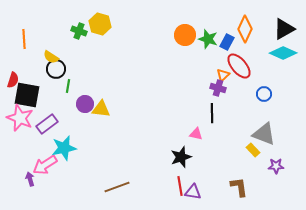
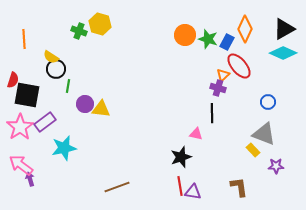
blue circle: moved 4 px right, 8 px down
pink star: moved 9 px down; rotated 16 degrees clockwise
purple rectangle: moved 2 px left, 2 px up
pink arrow: moved 24 px left; rotated 70 degrees clockwise
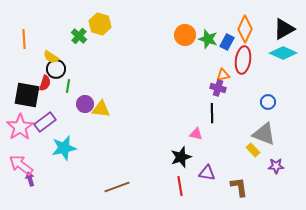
green cross: moved 5 px down; rotated 21 degrees clockwise
red ellipse: moved 4 px right, 6 px up; rotated 48 degrees clockwise
orange triangle: rotated 32 degrees clockwise
red semicircle: moved 32 px right, 3 px down
purple triangle: moved 14 px right, 19 px up
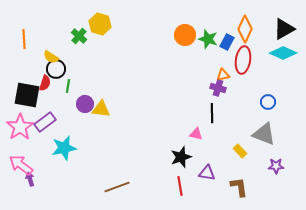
yellow rectangle: moved 13 px left, 1 px down
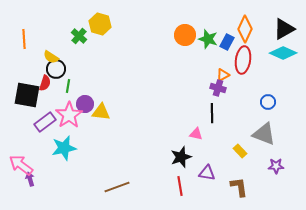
orange triangle: rotated 16 degrees counterclockwise
yellow triangle: moved 3 px down
pink star: moved 49 px right, 12 px up
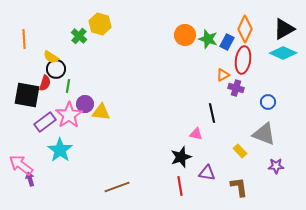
purple cross: moved 18 px right
black line: rotated 12 degrees counterclockwise
cyan star: moved 4 px left, 2 px down; rotated 25 degrees counterclockwise
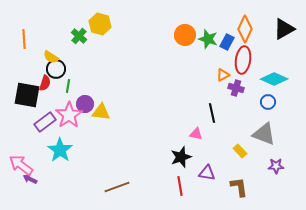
cyan diamond: moved 9 px left, 26 px down
purple arrow: rotated 48 degrees counterclockwise
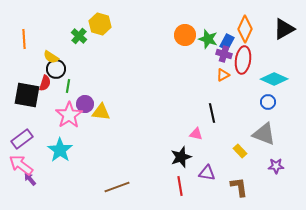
purple cross: moved 12 px left, 34 px up
purple rectangle: moved 23 px left, 17 px down
purple arrow: rotated 24 degrees clockwise
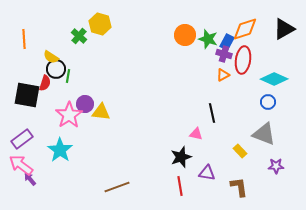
orange diamond: rotated 48 degrees clockwise
green line: moved 10 px up
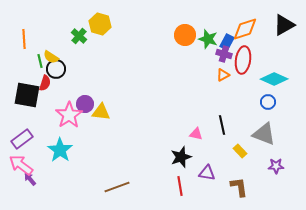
black triangle: moved 4 px up
green line: moved 28 px left, 15 px up; rotated 24 degrees counterclockwise
black line: moved 10 px right, 12 px down
